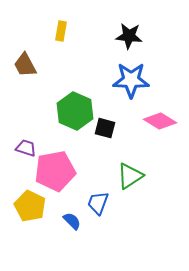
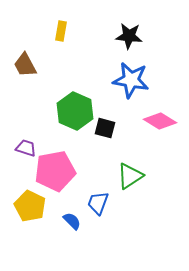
blue star: rotated 9 degrees clockwise
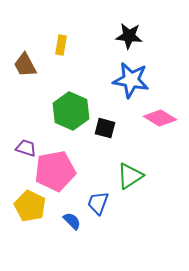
yellow rectangle: moved 14 px down
green hexagon: moved 4 px left
pink diamond: moved 3 px up
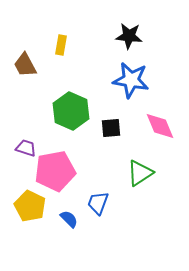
pink diamond: moved 8 px down; rotated 36 degrees clockwise
black square: moved 6 px right; rotated 20 degrees counterclockwise
green triangle: moved 10 px right, 3 px up
blue semicircle: moved 3 px left, 2 px up
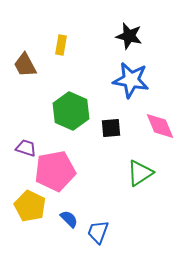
black star: rotated 8 degrees clockwise
blue trapezoid: moved 29 px down
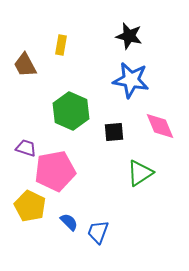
black square: moved 3 px right, 4 px down
blue semicircle: moved 3 px down
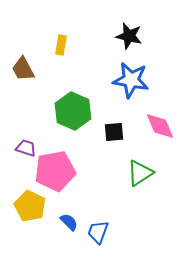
brown trapezoid: moved 2 px left, 4 px down
green hexagon: moved 2 px right
